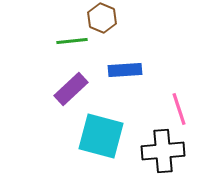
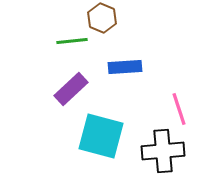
blue rectangle: moved 3 px up
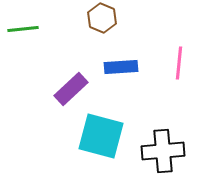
green line: moved 49 px left, 12 px up
blue rectangle: moved 4 px left
pink line: moved 46 px up; rotated 24 degrees clockwise
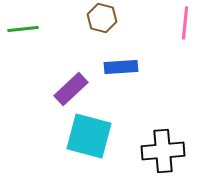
brown hexagon: rotated 8 degrees counterclockwise
pink line: moved 6 px right, 40 px up
cyan square: moved 12 px left
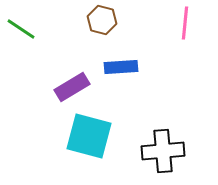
brown hexagon: moved 2 px down
green line: moved 2 px left; rotated 40 degrees clockwise
purple rectangle: moved 1 px right, 2 px up; rotated 12 degrees clockwise
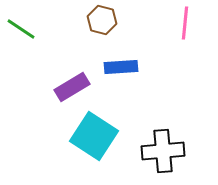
cyan square: moved 5 px right; rotated 18 degrees clockwise
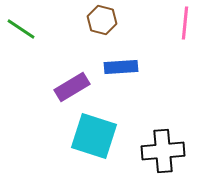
cyan square: rotated 15 degrees counterclockwise
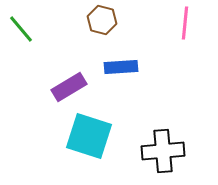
green line: rotated 16 degrees clockwise
purple rectangle: moved 3 px left
cyan square: moved 5 px left
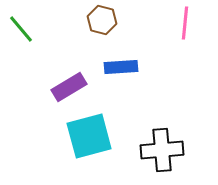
cyan square: rotated 33 degrees counterclockwise
black cross: moved 1 px left, 1 px up
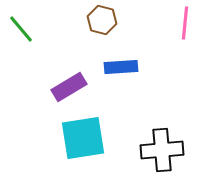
cyan square: moved 6 px left, 2 px down; rotated 6 degrees clockwise
